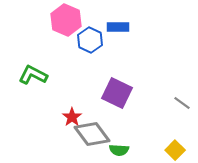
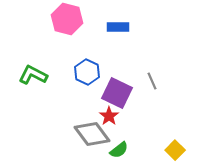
pink hexagon: moved 1 px right, 1 px up; rotated 8 degrees counterclockwise
blue hexagon: moved 3 px left, 32 px down
gray line: moved 30 px left, 22 px up; rotated 30 degrees clockwise
red star: moved 37 px right, 1 px up
green semicircle: rotated 42 degrees counterclockwise
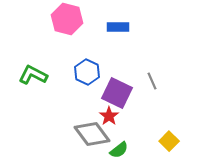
yellow square: moved 6 px left, 9 px up
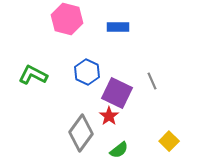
gray diamond: moved 11 px left, 1 px up; rotated 72 degrees clockwise
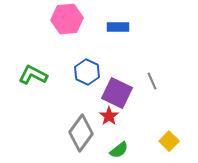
pink hexagon: rotated 20 degrees counterclockwise
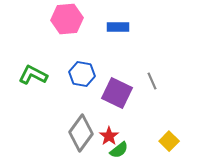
blue hexagon: moved 5 px left, 2 px down; rotated 15 degrees counterclockwise
red star: moved 20 px down
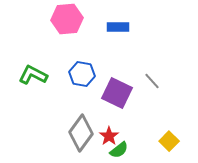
gray line: rotated 18 degrees counterclockwise
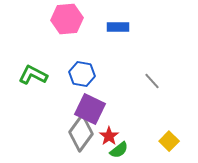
purple square: moved 27 px left, 16 px down
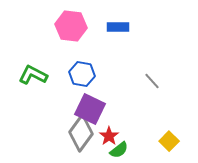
pink hexagon: moved 4 px right, 7 px down; rotated 12 degrees clockwise
